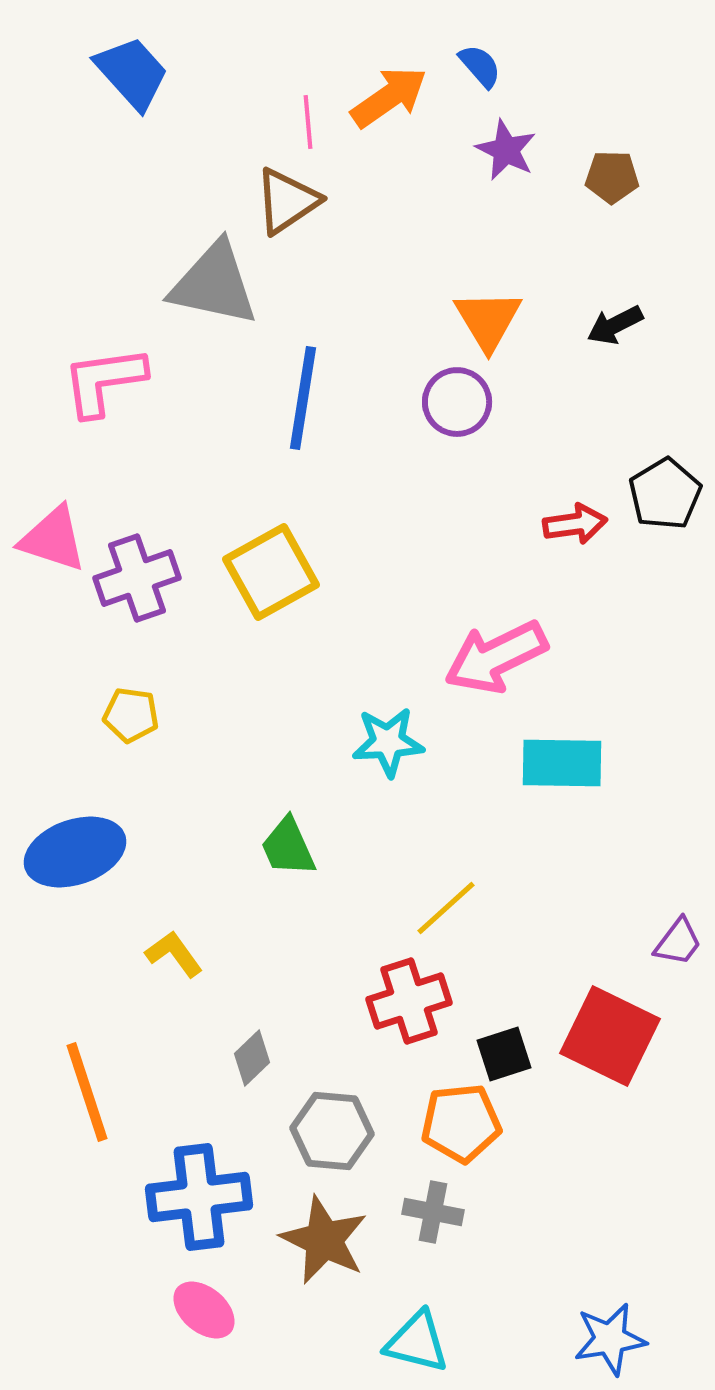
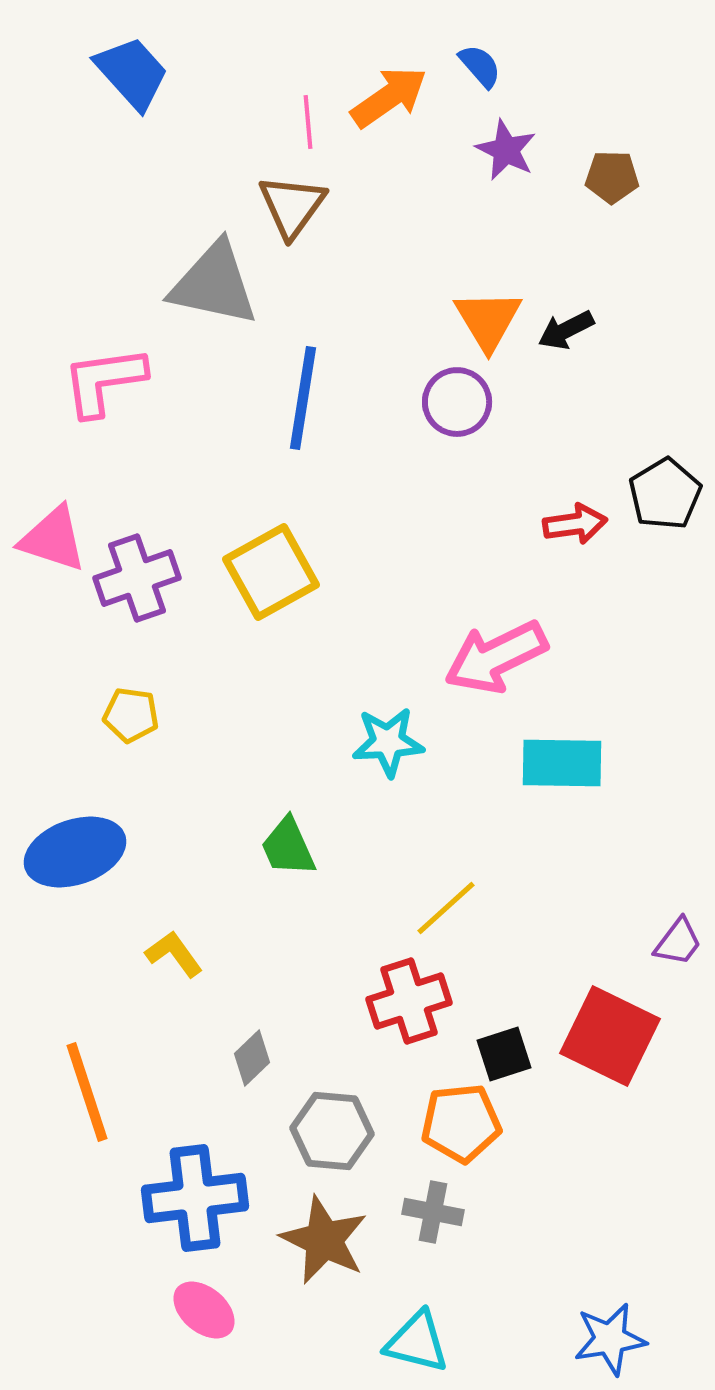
brown triangle: moved 5 px right, 5 px down; rotated 20 degrees counterclockwise
black arrow: moved 49 px left, 5 px down
blue cross: moved 4 px left, 1 px down
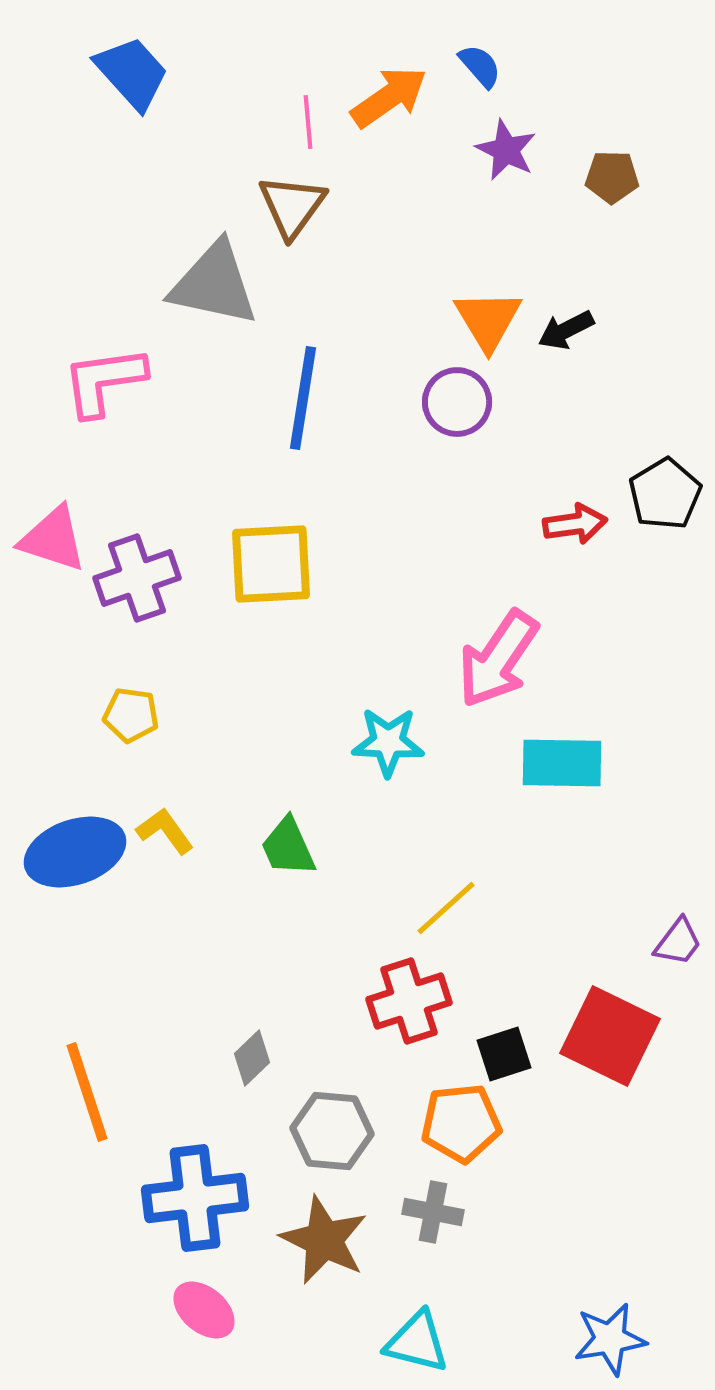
yellow square: moved 8 px up; rotated 26 degrees clockwise
pink arrow: moved 2 px right, 2 px down; rotated 30 degrees counterclockwise
cyan star: rotated 6 degrees clockwise
yellow L-shape: moved 9 px left, 123 px up
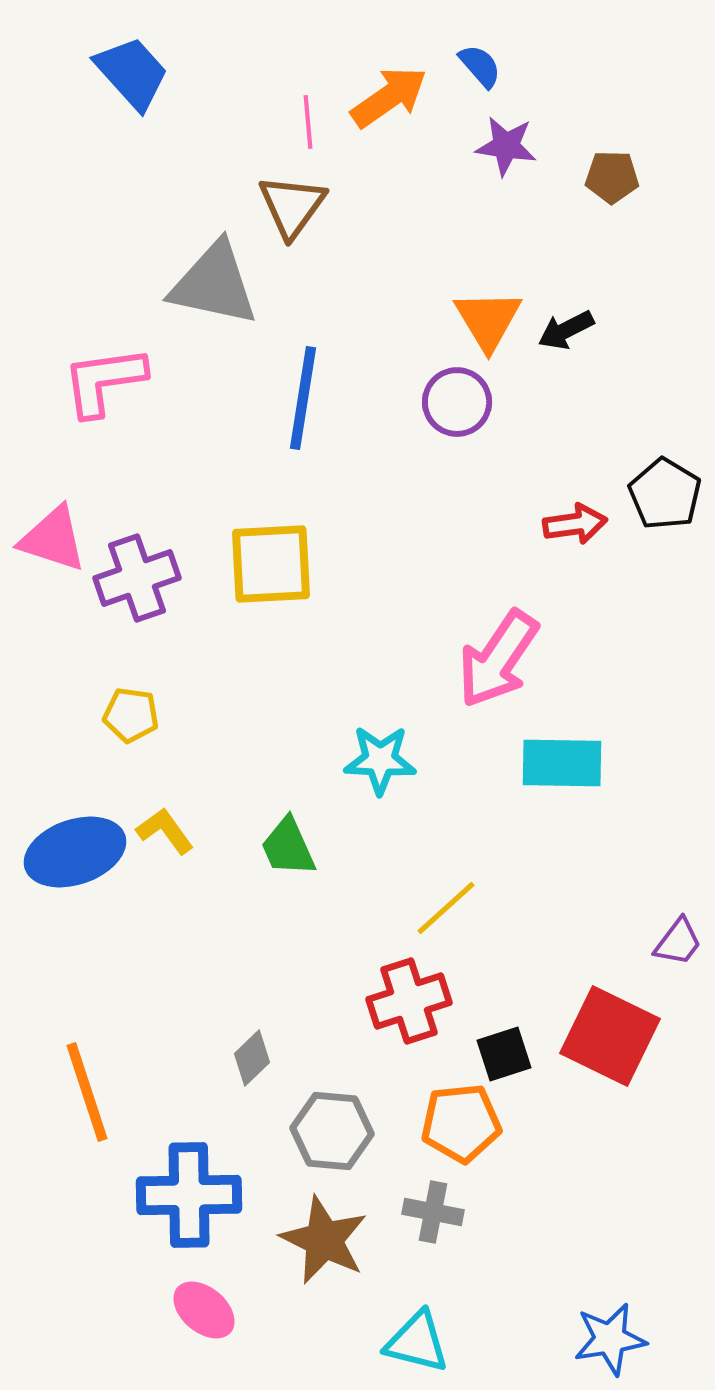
purple star: moved 4 px up; rotated 18 degrees counterclockwise
black pentagon: rotated 10 degrees counterclockwise
cyan star: moved 8 px left, 18 px down
blue cross: moved 6 px left, 3 px up; rotated 6 degrees clockwise
